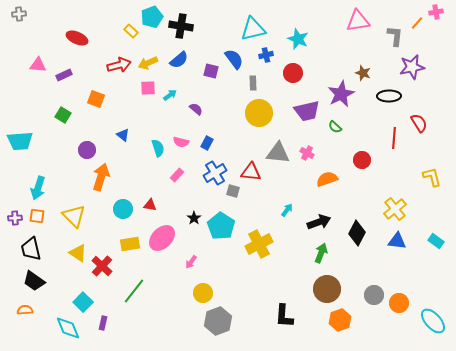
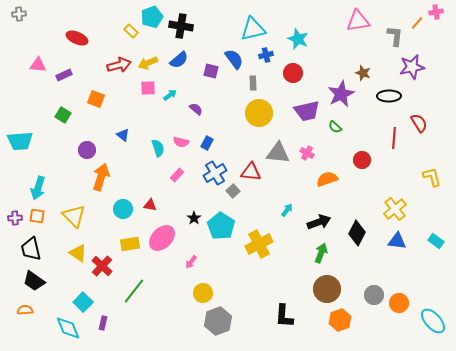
gray square at (233, 191): rotated 32 degrees clockwise
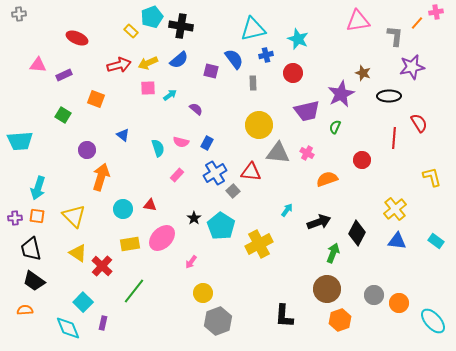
yellow circle at (259, 113): moved 12 px down
green semicircle at (335, 127): rotated 72 degrees clockwise
green arrow at (321, 253): moved 12 px right
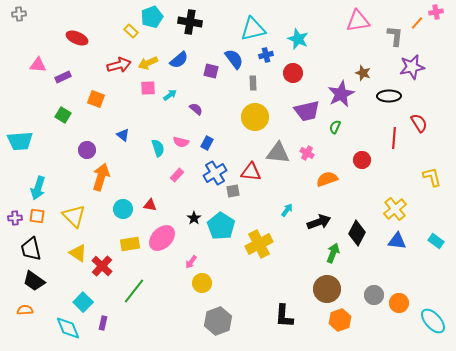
black cross at (181, 26): moved 9 px right, 4 px up
purple rectangle at (64, 75): moved 1 px left, 2 px down
yellow circle at (259, 125): moved 4 px left, 8 px up
gray square at (233, 191): rotated 32 degrees clockwise
yellow circle at (203, 293): moved 1 px left, 10 px up
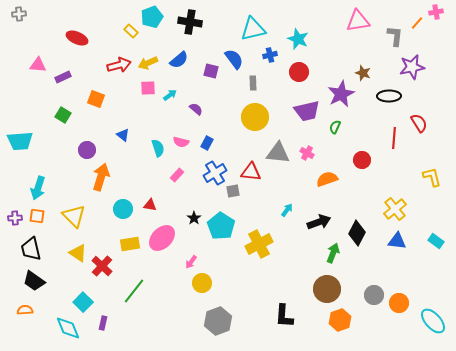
blue cross at (266, 55): moved 4 px right
red circle at (293, 73): moved 6 px right, 1 px up
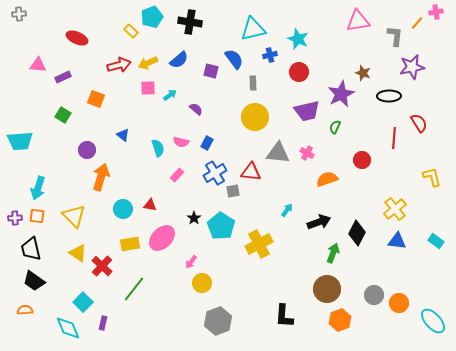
green line at (134, 291): moved 2 px up
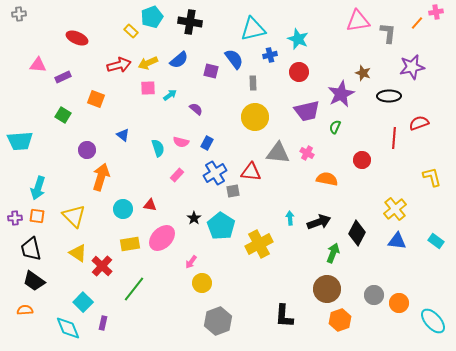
gray L-shape at (395, 36): moved 7 px left, 3 px up
red semicircle at (419, 123): rotated 78 degrees counterclockwise
orange semicircle at (327, 179): rotated 30 degrees clockwise
cyan arrow at (287, 210): moved 3 px right, 8 px down; rotated 40 degrees counterclockwise
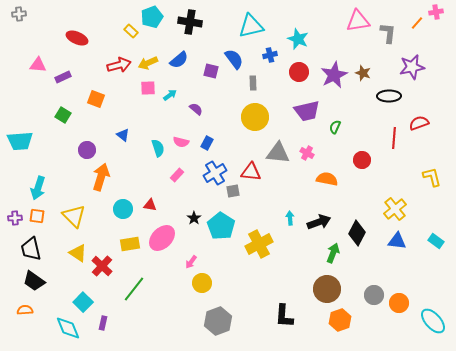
cyan triangle at (253, 29): moved 2 px left, 3 px up
purple star at (341, 94): moved 7 px left, 19 px up
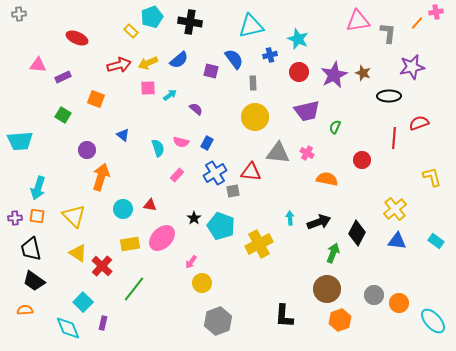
cyan pentagon at (221, 226): rotated 12 degrees counterclockwise
